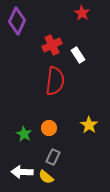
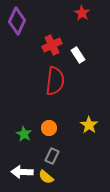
gray rectangle: moved 1 px left, 1 px up
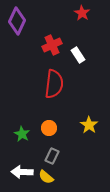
red semicircle: moved 1 px left, 3 px down
green star: moved 2 px left
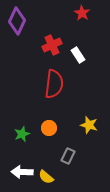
yellow star: rotated 18 degrees counterclockwise
green star: rotated 21 degrees clockwise
gray rectangle: moved 16 px right
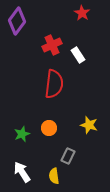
purple diamond: rotated 12 degrees clockwise
white arrow: rotated 55 degrees clockwise
yellow semicircle: moved 8 px right, 1 px up; rotated 42 degrees clockwise
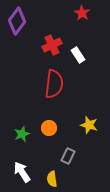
yellow semicircle: moved 2 px left, 3 px down
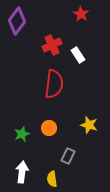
red star: moved 1 px left, 1 px down
white arrow: rotated 40 degrees clockwise
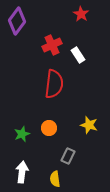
yellow semicircle: moved 3 px right
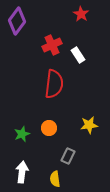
yellow star: rotated 24 degrees counterclockwise
